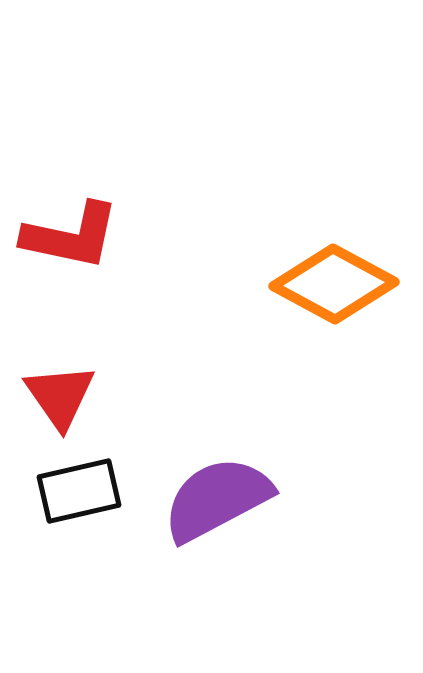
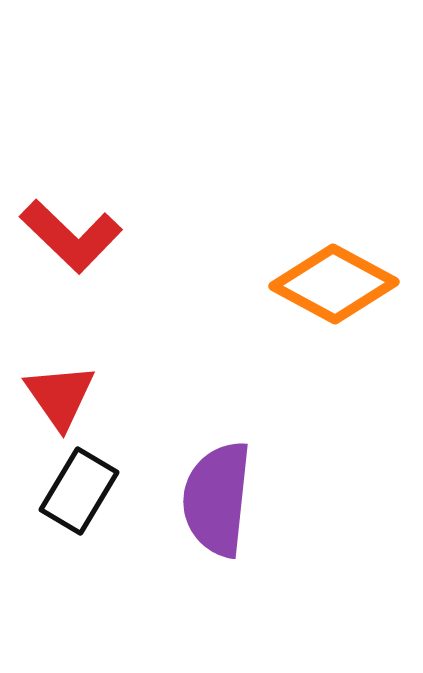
red L-shape: rotated 32 degrees clockwise
black rectangle: rotated 46 degrees counterclockwise
purple semicircle: rotated 56 degrees counterclockwise
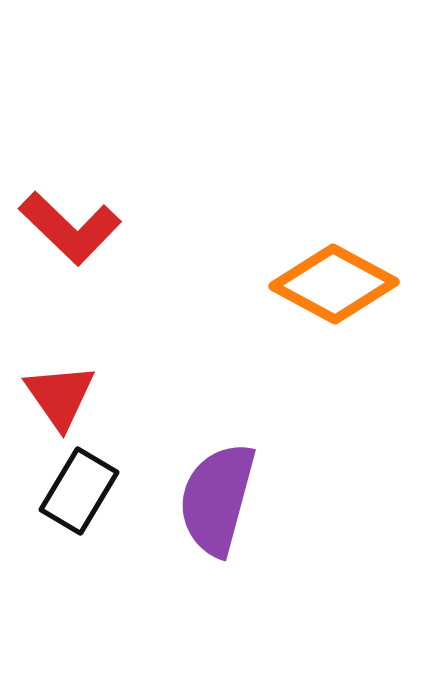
red L-shape: moved 1 px left, 8 px up
purple semicircle: rotated 9 degrees clockwise
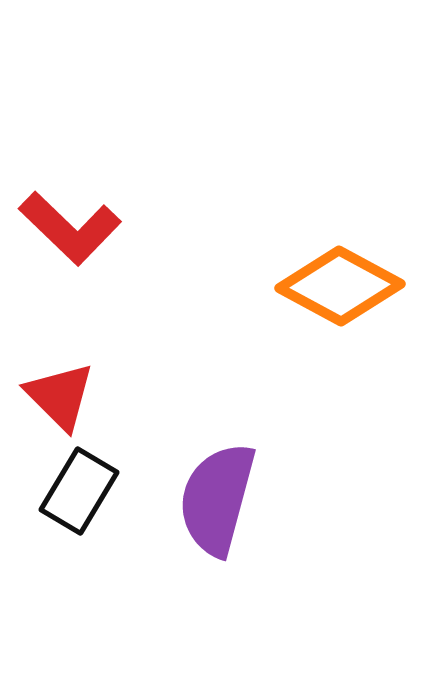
orange diamond: moved 6 px right, 2 px down
red triangle: rotated 10 degrees counterclockwise
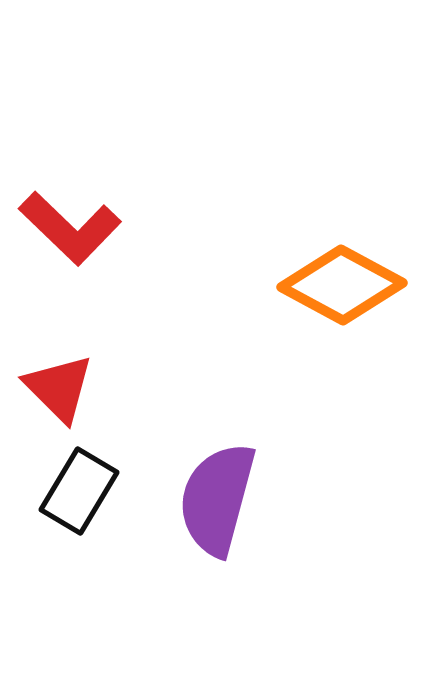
orange diamond: moved 2 px right, 1 px up
red triangle: moved 1 px left, 8 px up
